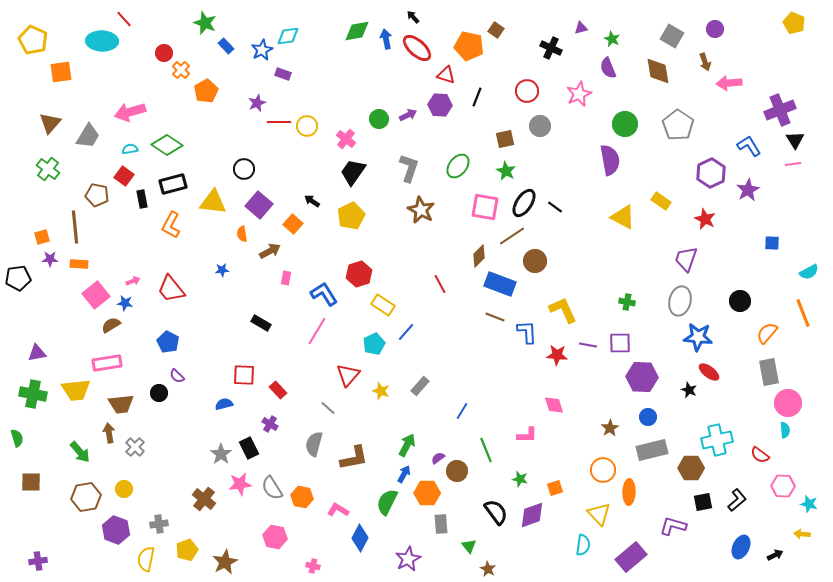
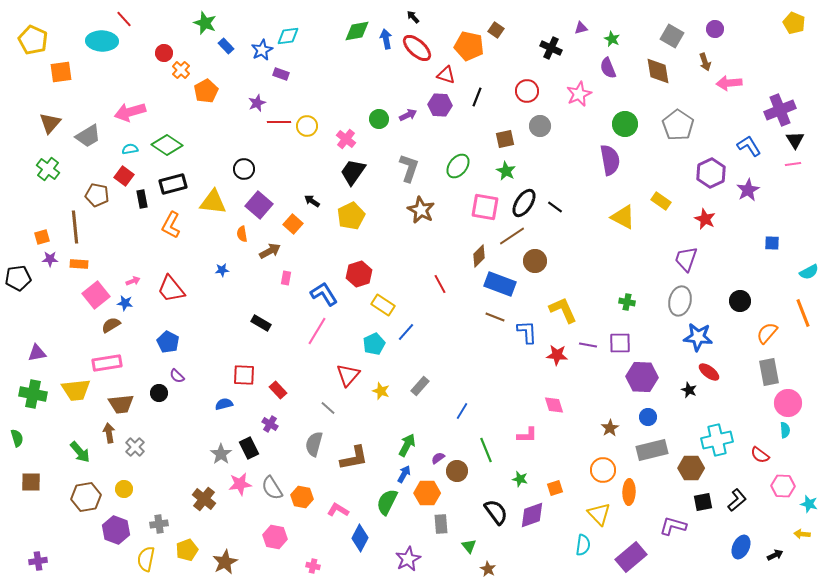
purple rectangle at (283, 74): moved 2 px left
gray trapezoid at (88, 136): rotated 28 degrees clockwise
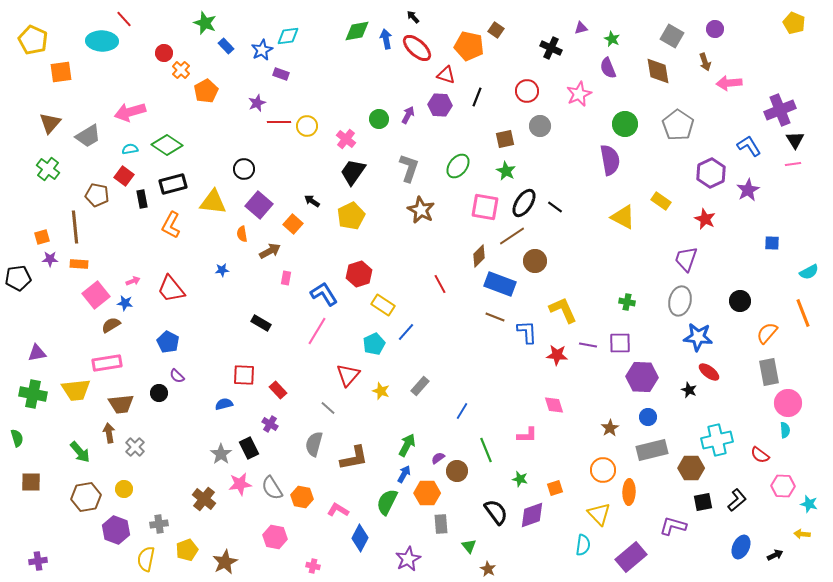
purple arrow at (408, 115): rotated 36 degrees counterclockwise
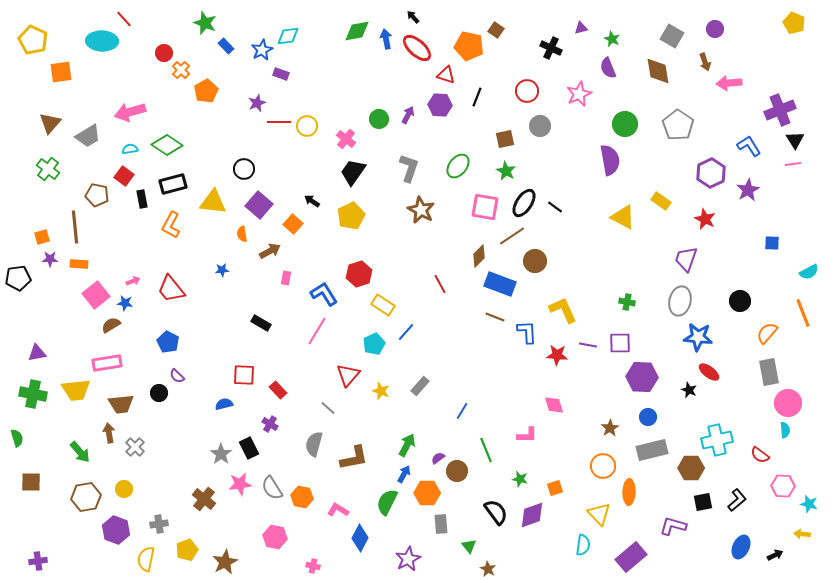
orange circle at (603, 470): moved 4 px up
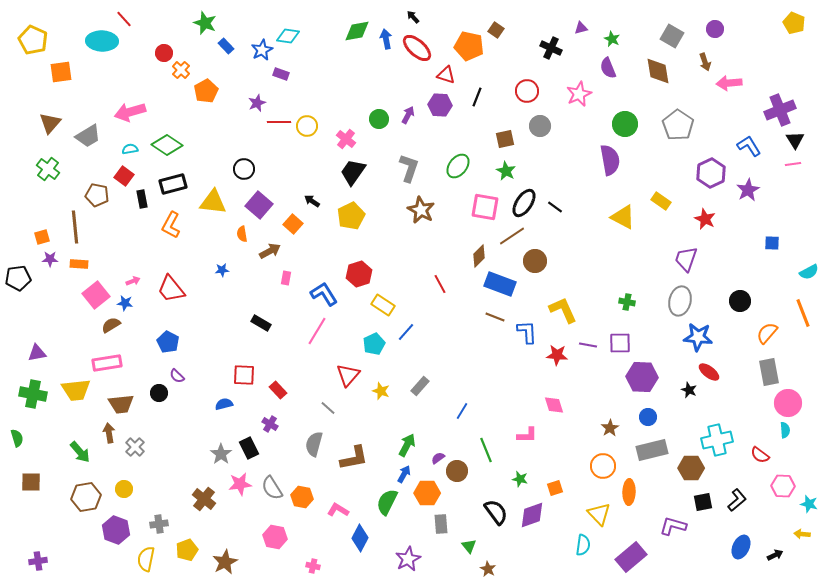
cyan diamond at (288, 36): rotated 15 degrees clockwise
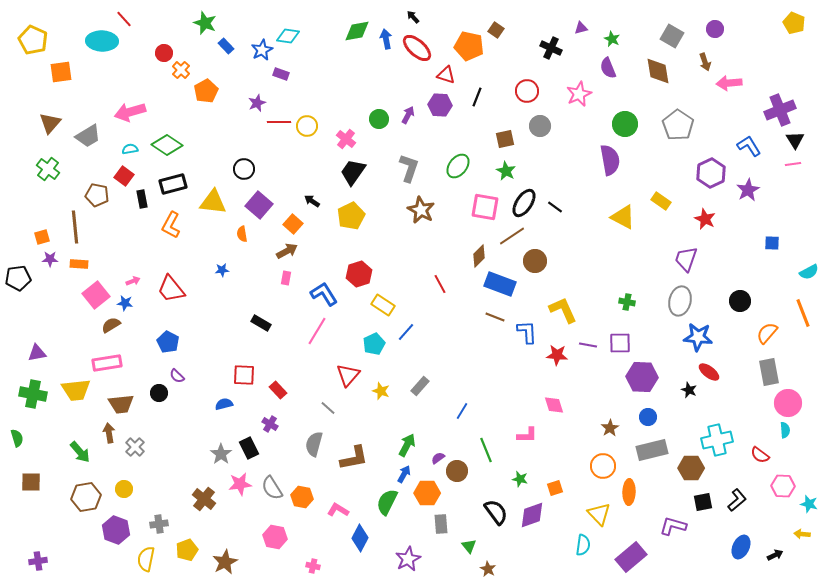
brown arrow at (270, 251): moved 17 px right
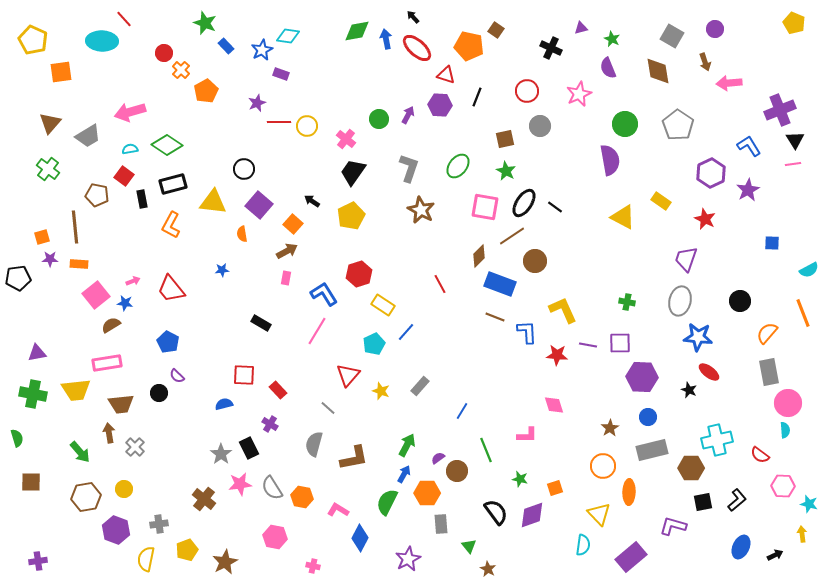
cyan semicircle at (809, 272): moved 2 px up
yellow arrow at (802, 534): rotated 77 degrees clockwise
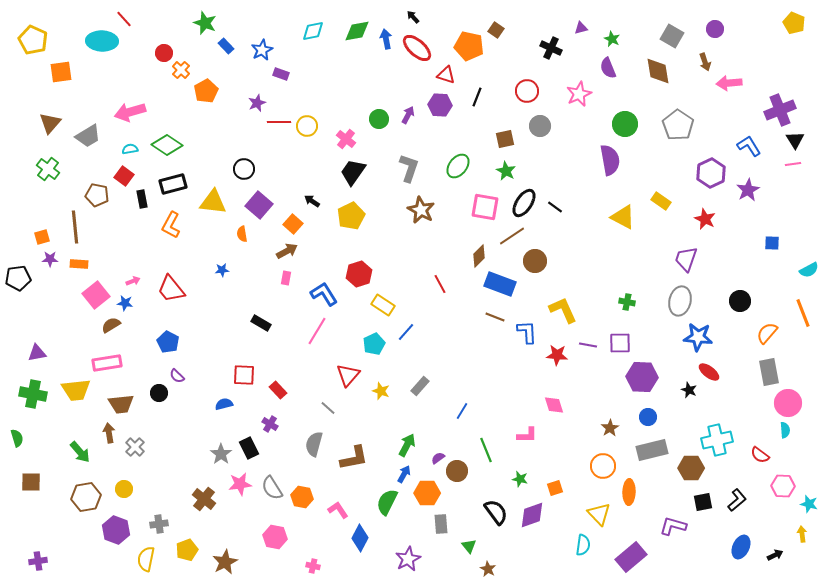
cyan diamond at (288, 36): moved 25 px right, 5 px up; rotated 20 degrees counterclockwise
pink L-shape at (338, 510): rotated 25 degrees clockwise
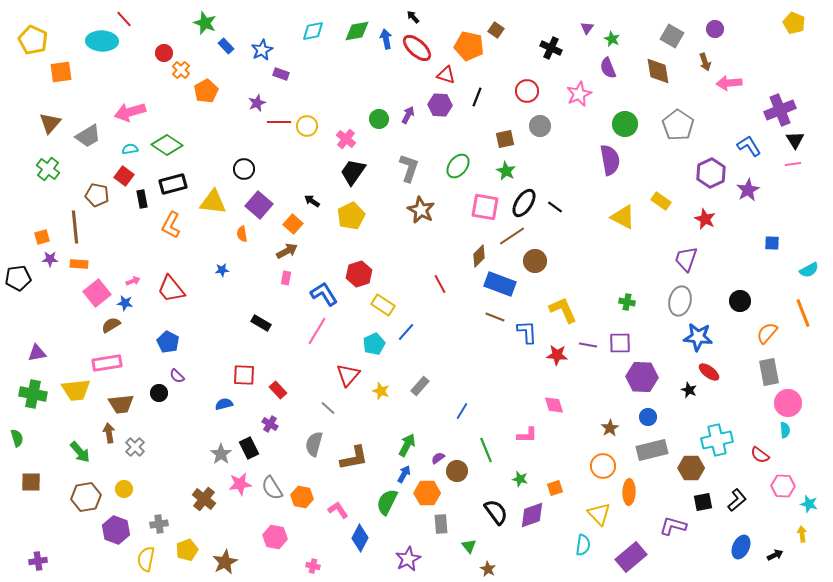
purple triangle at (581, 28): moved 6 px right; rotated 40 degrees counterclockwise
pink square at (96, 295): moved 1 px right, 2 px up
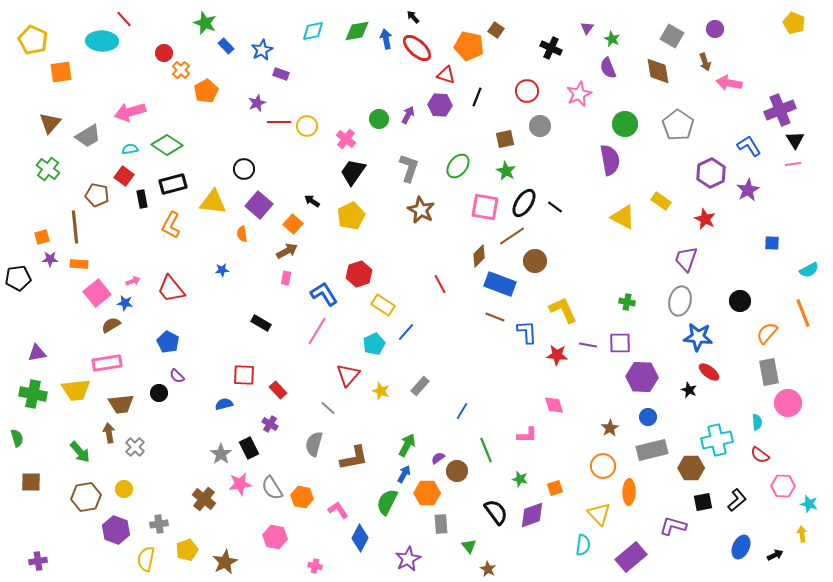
pink arrow at (729, 83): rotated 15 degrees clockwise
cyan semicircle at (785, 430): moved 28 px left, 8 px up
pink cross at (313, 566): moved 2 px right
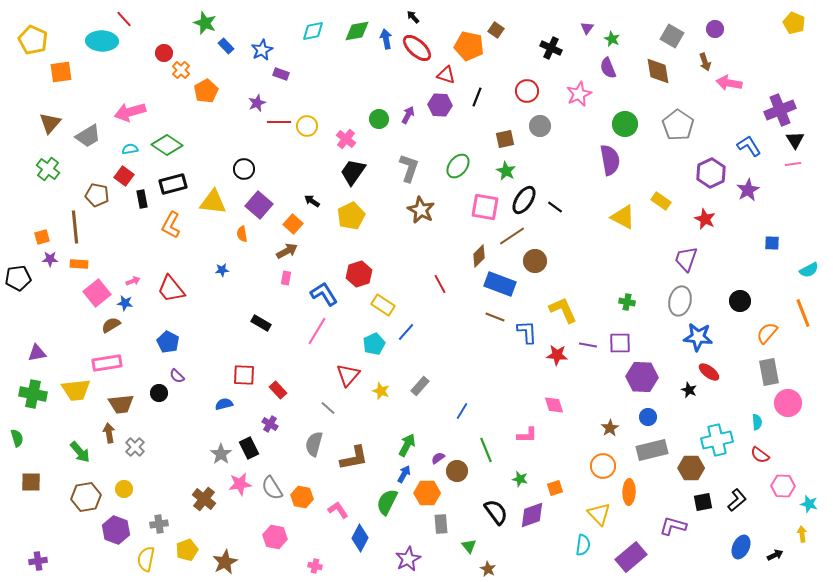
black ellipse at (524, 203): moved 3 px up
